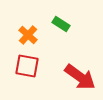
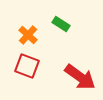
red square: rotated 10 degrees clockwise
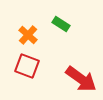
red arrow: moved 1 px right, 2 px down
